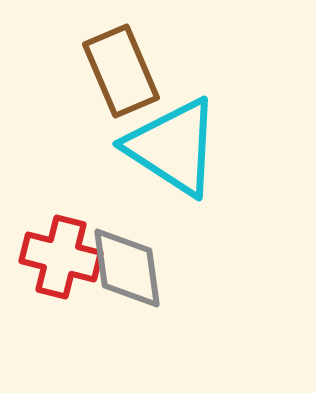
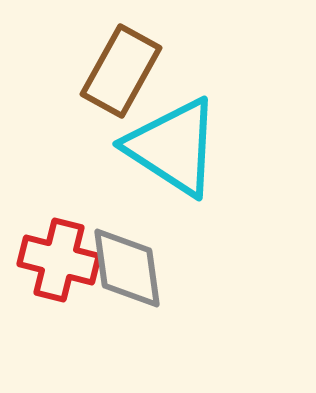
brown rectangle: rotated 52 degrees clockwise
red cross: moved 2 px left, 3 px down
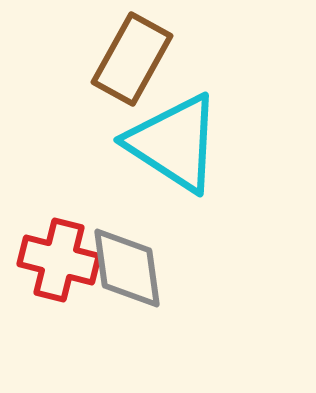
brown rectangle: moved 11 px right, 12 px up
cyan triangle: moved 1 px right, 4 px up
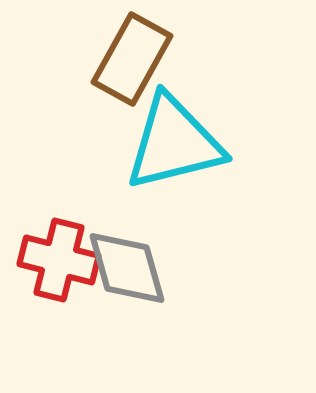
cyan triangle: rotated 47 degrees counterclockwise
gray diamond: rotated 8 degrees counterclockwise
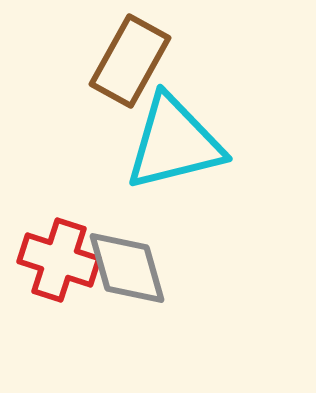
brown rectangle: moved 2 px left, 2 px down
red cross: rotated 4 degrees clockwise
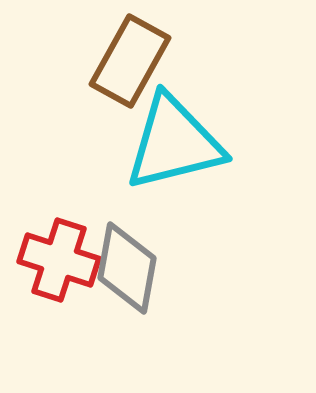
gray diamond: rotated 26 degrees clockwise
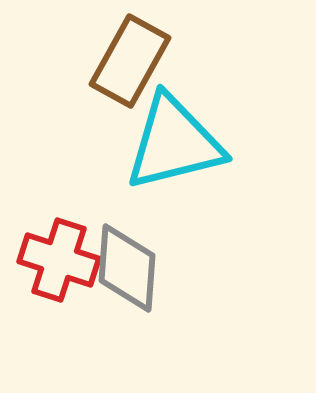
gray diamond: rotated 6 degrees counterclockwise
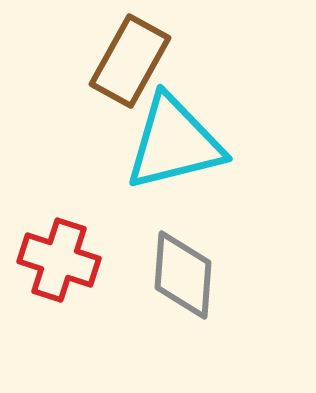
gray diamond: moved 56 px right, 7 px down
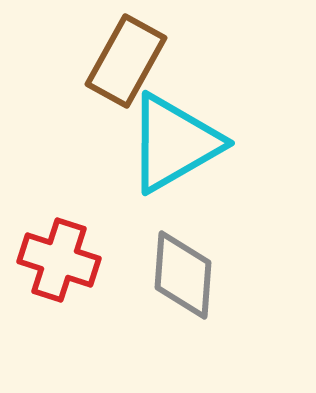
brown rectangle: moved 4 px left
cyan triangle: rotated 16 degrees counterclockwise
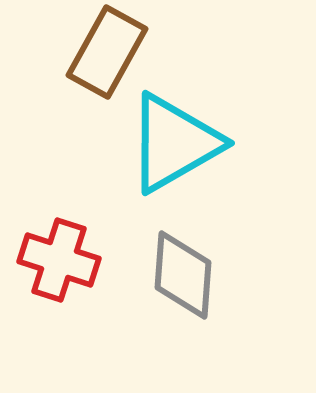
brown rectangle: moved 19 px left, 9 px up
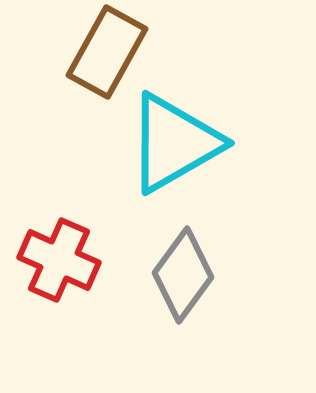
red cross: rotated 6 degrees clockwise
gray diamond: rotated 32 degrees clockwise
